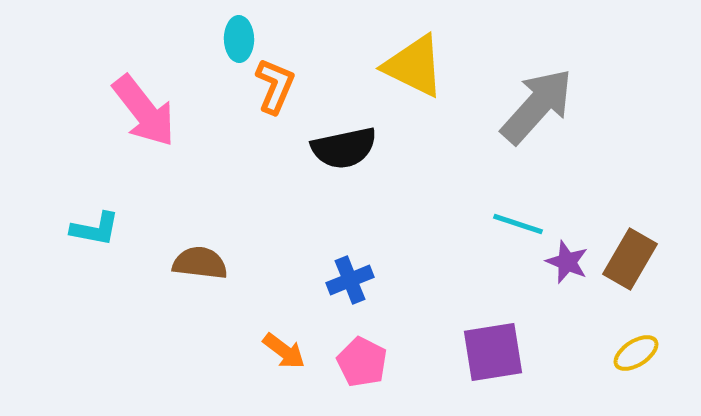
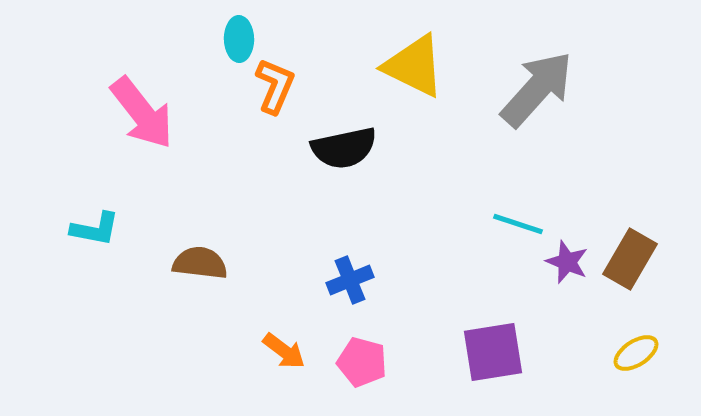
gray arrow: moved 17 px up
pink arrow: moved 2 px left, 2 px down
pink pentagon: rotated 12 degrees counterclockwise
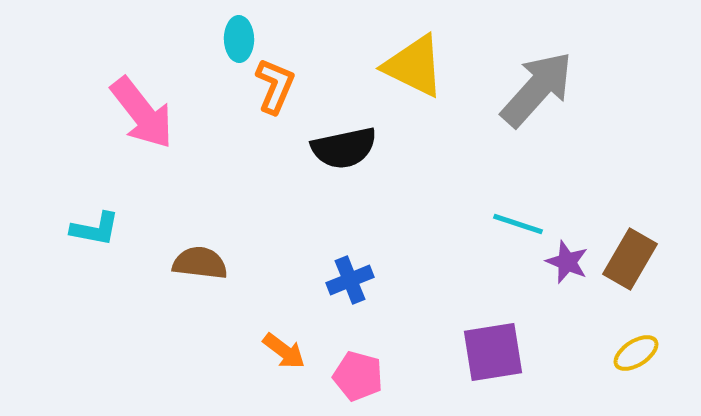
pink pentagon: moved 4 px left, 14 px down
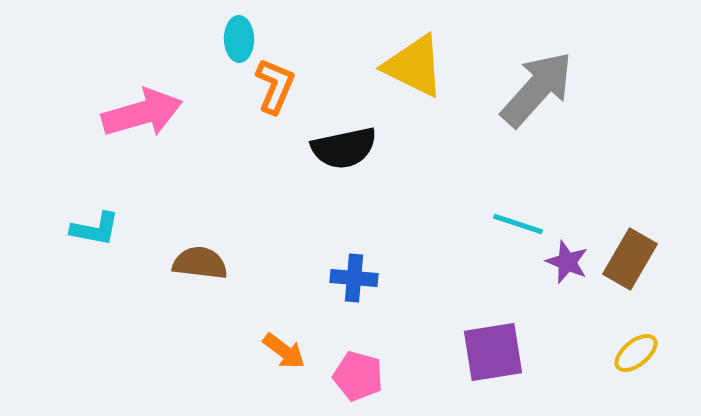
pink arrow: rotated 68 degrees counterclockwise
blue cross: moved 4 px right, 2 px up; rotated 27 degrees clockwise
yellow ellipse: rotated 6 degrees counterclockwise
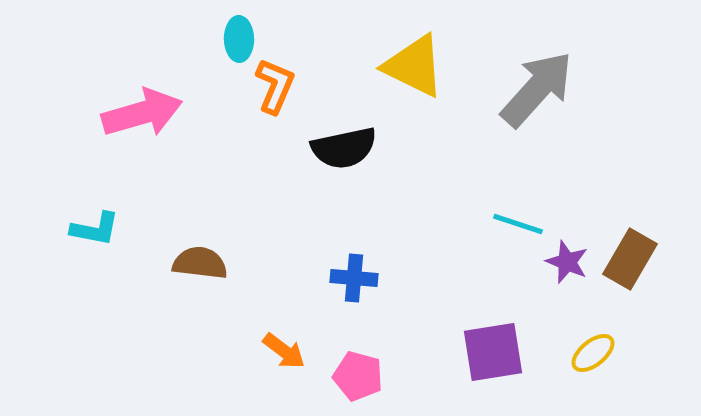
yellow ellipse: moved 43 px left
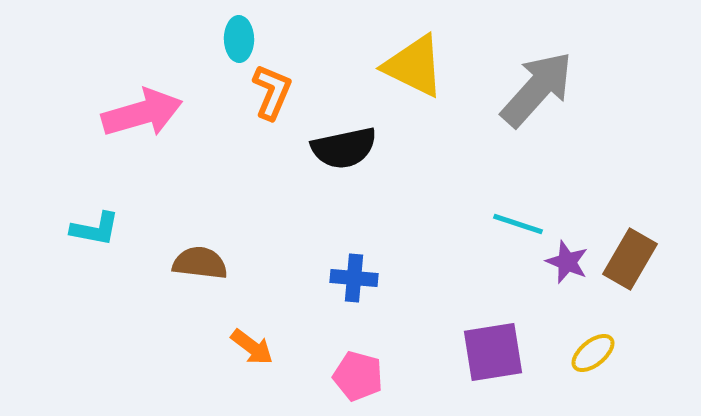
orange L-shape: moved 3 px left, 6 px down
orange arrow: moved 32 px left, 4 px up
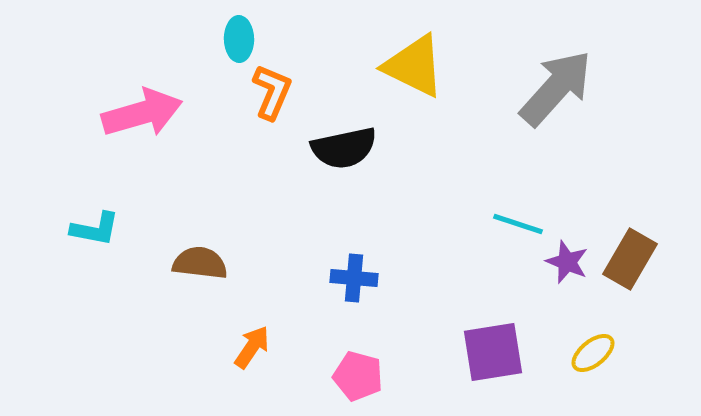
gray arrow: moved 19 px right, 1 px up
orange arrow: rotated 93 degrees counterclockwise
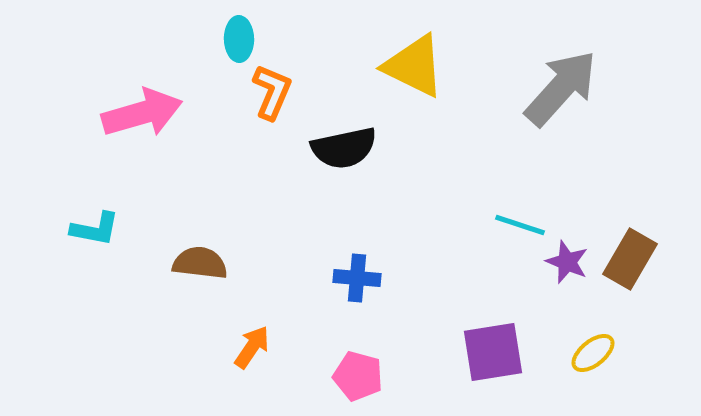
gray arrow: moved 5 px right
cyan line: moved 2 px right, 1 px down
blue cross: moved 3 px right
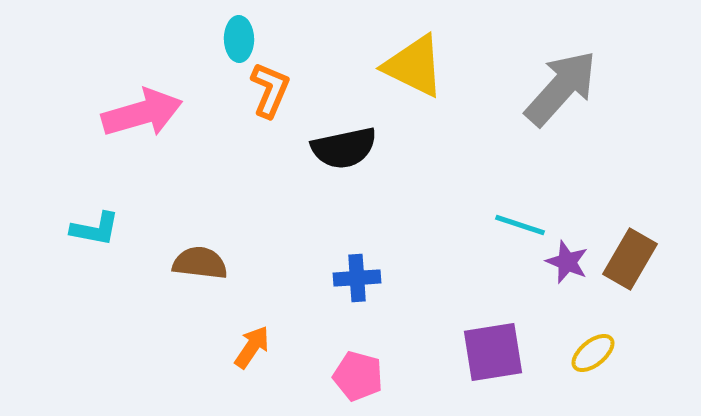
orange L-shape: moved 2 px left, 2 px up
blue cross: rotated 9 degrees counterclockwise
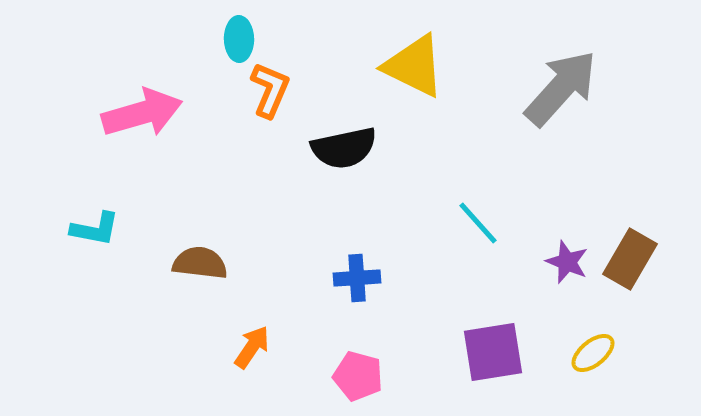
cyan line: moved 42 px left, 2 px up; rotated 30 degrees clockwise
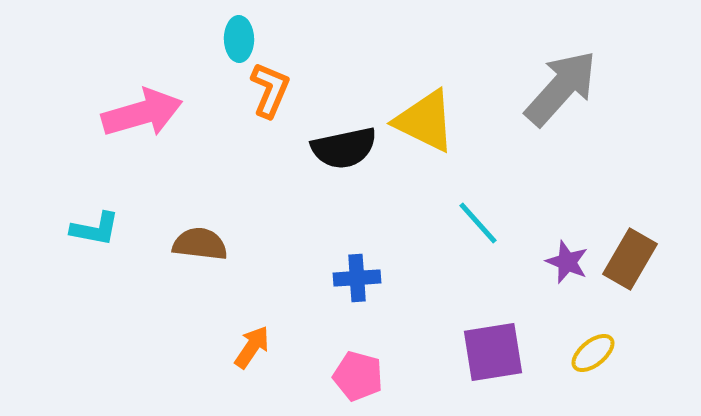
yellow triangle: moved 11 px right, 55 px down
brown semicircle: moved 19 px up
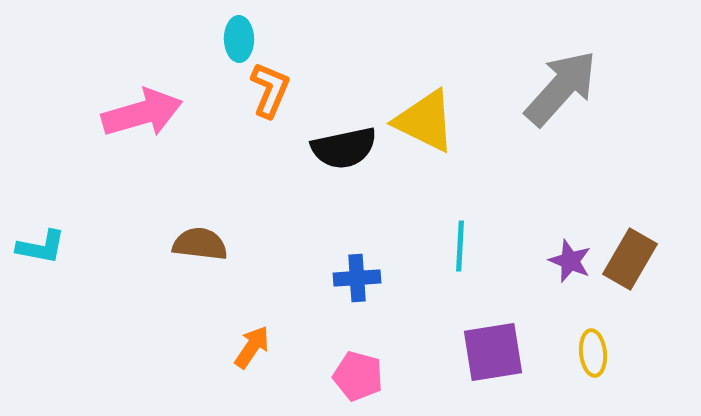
cyan line: moved 18 px left, 23 px down; rotated 45 degrees clockwise
cyan L-shape: moved 54 px left, 18 px down
purple star: moved 3 px right, 1 px up
yellow ellipse: rotated 57 degrees counterclockwise
